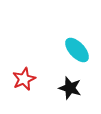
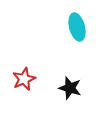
cyan ellipse: moved 23 px up; rotated 28 degrees clockwise
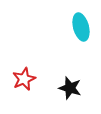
cyan ellipse: moved 4 px right
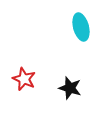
red star: rotated 25 degrees counterclockwise
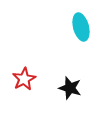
red star: rotated 20 degrees clockwise
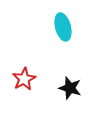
cyan ellipse: moved 18 px left
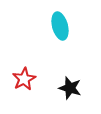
cyan ellipse: moved 3 px left, 1 px up
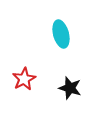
cyan ellipse: moved 1 px right, 8 px down
